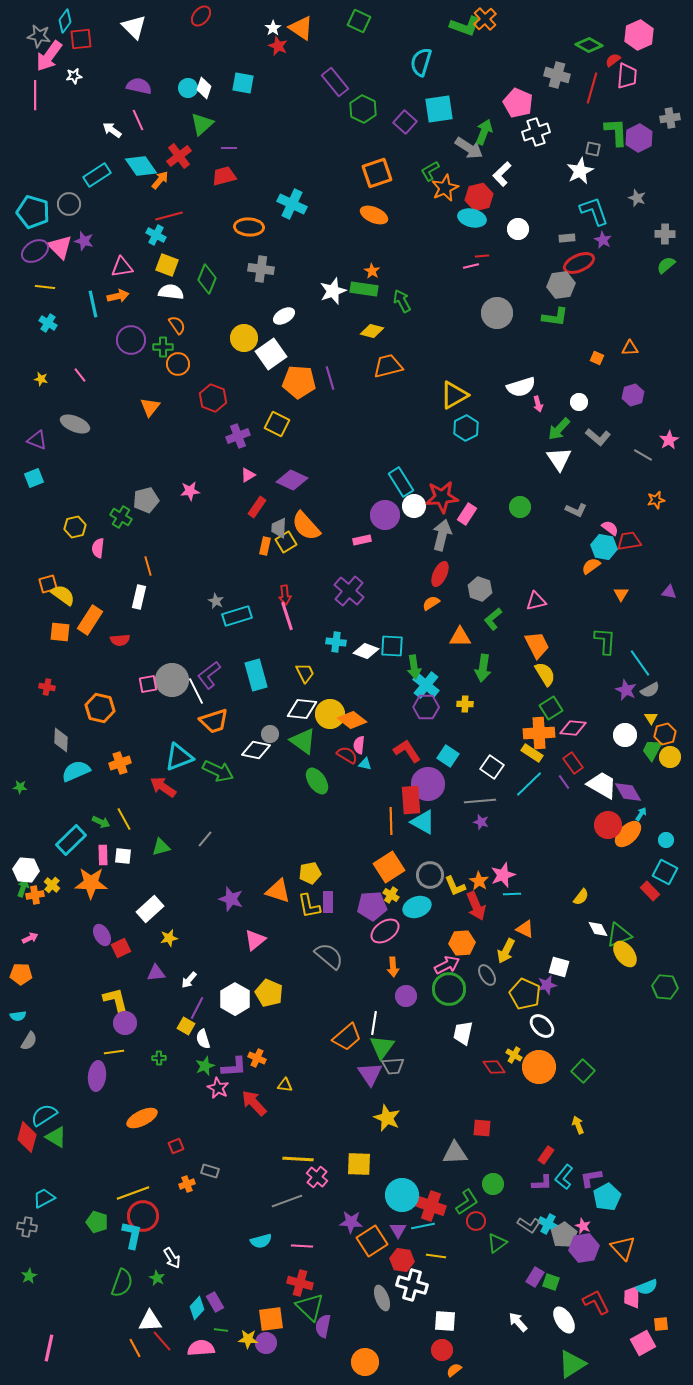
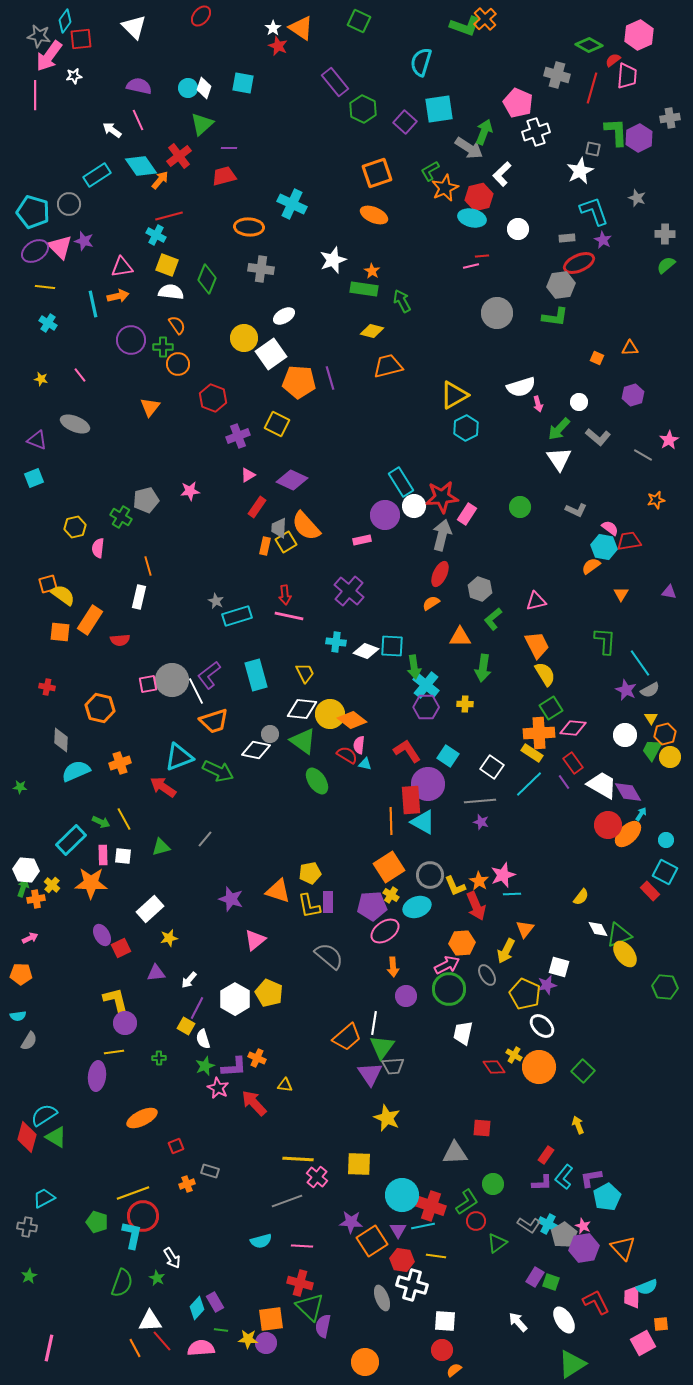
white star at (333, 291): moved 31 px up
pink line at (287, 616): moved 2 px right; rotated 60 degrees counterclockwise
orange cross at (35, 895): moved 1 px right, 4 px down
orange triangle at (525, 929): rotated 42 degrees clockwise
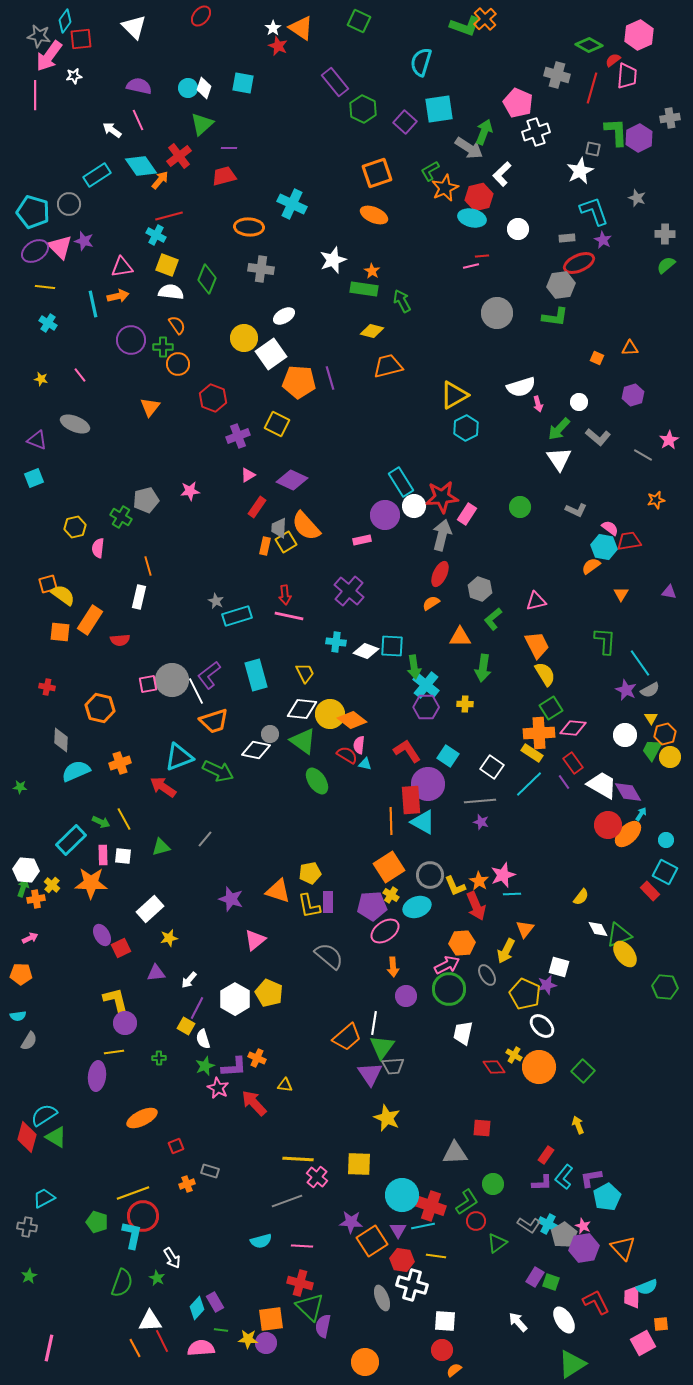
red line at (162, 1341): rotated 15 degrees clockwise
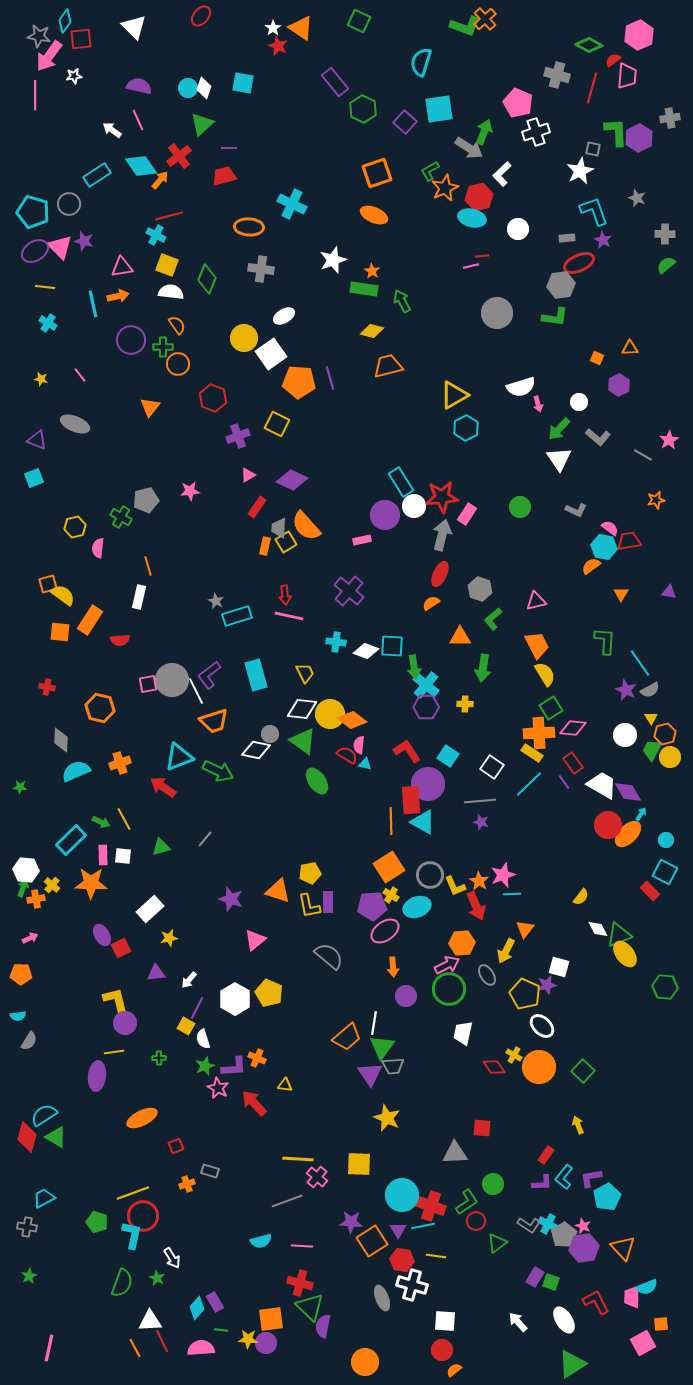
purple hexagon at (633, 395): moved 14 px left, 10 px up; rotated 10 degrees counterclockwise
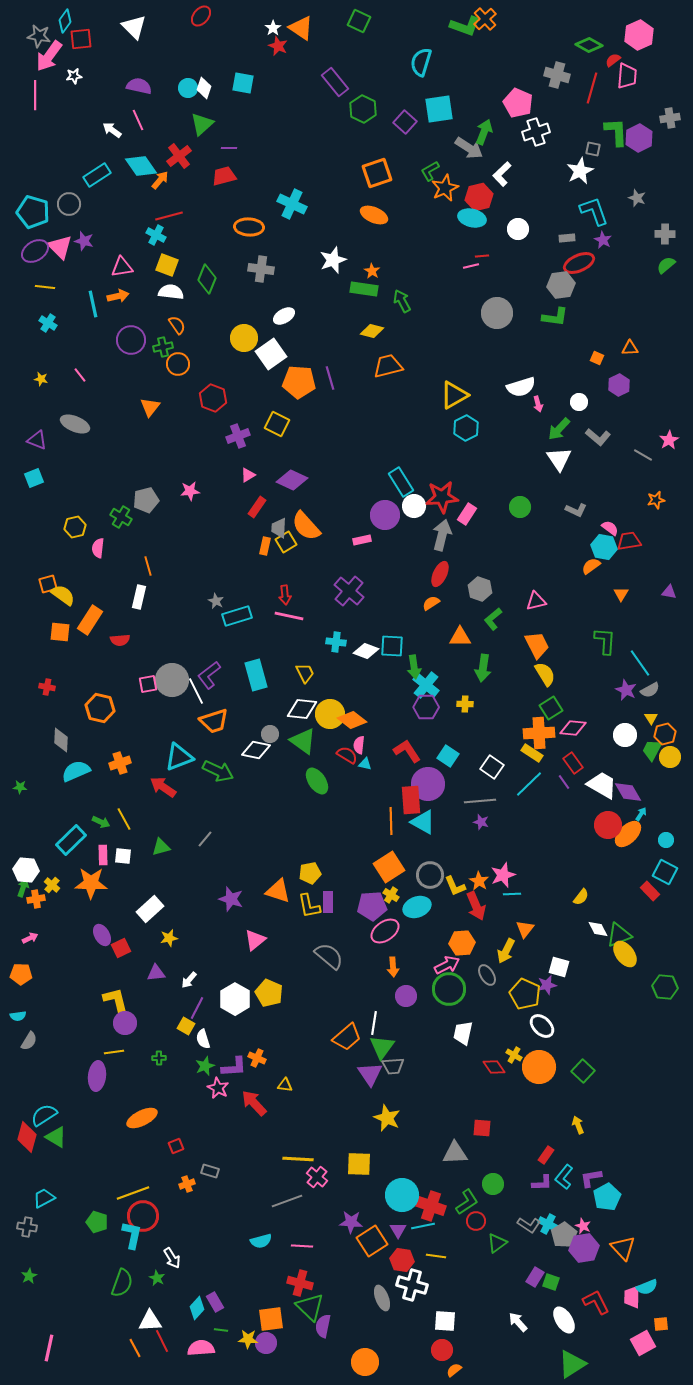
green cross at (163, 347): rotated 12 degrees counterclockwise
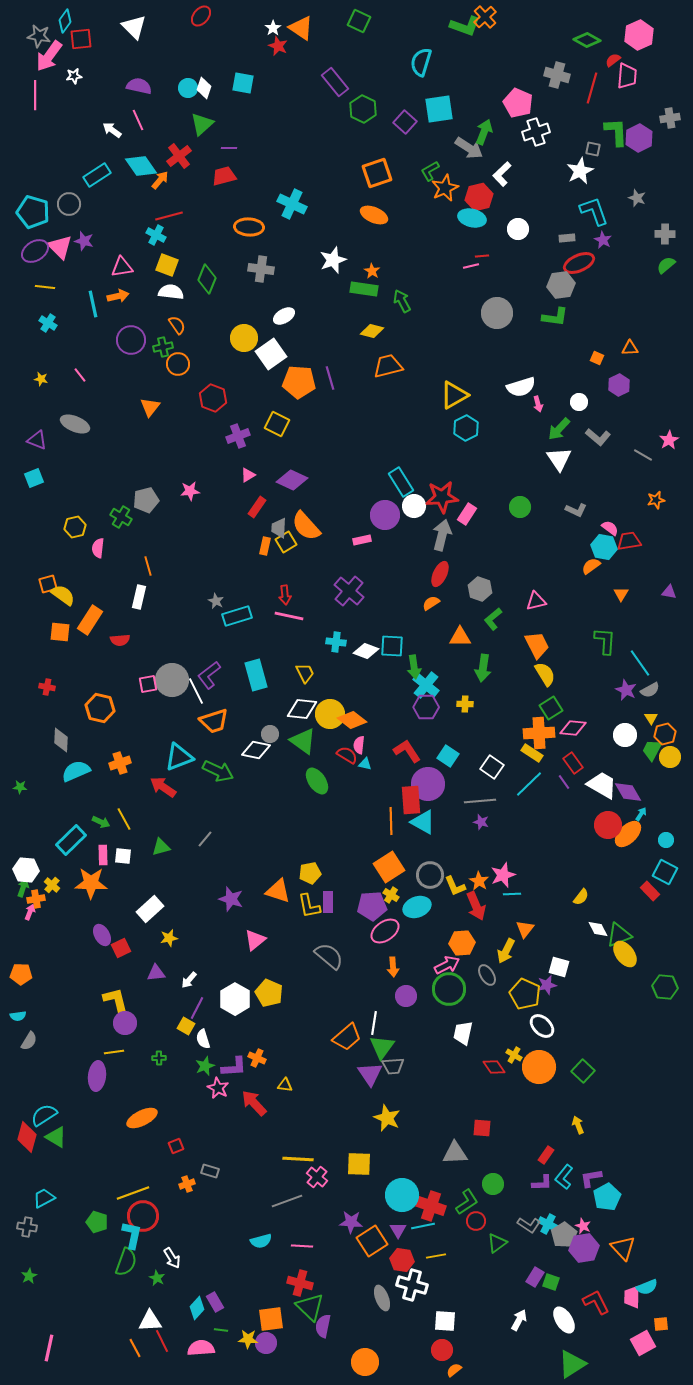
orange cross at (485, 19): moved 2 px up
green diamond at (589, 45): moved 2 px left, 5 px up
pink arrow at (30, 938): moved 26 px up; rotated 42 degrees counterclockwise
yellow line at (436, 1256): rotated 18 degrees counterclockwise
green semicircle at (122, 1283): moved 4 px right, 21 px up
white arrow at (518, 1322): moved 1 px right, 2 px up; rotated 70 degrees clockwise
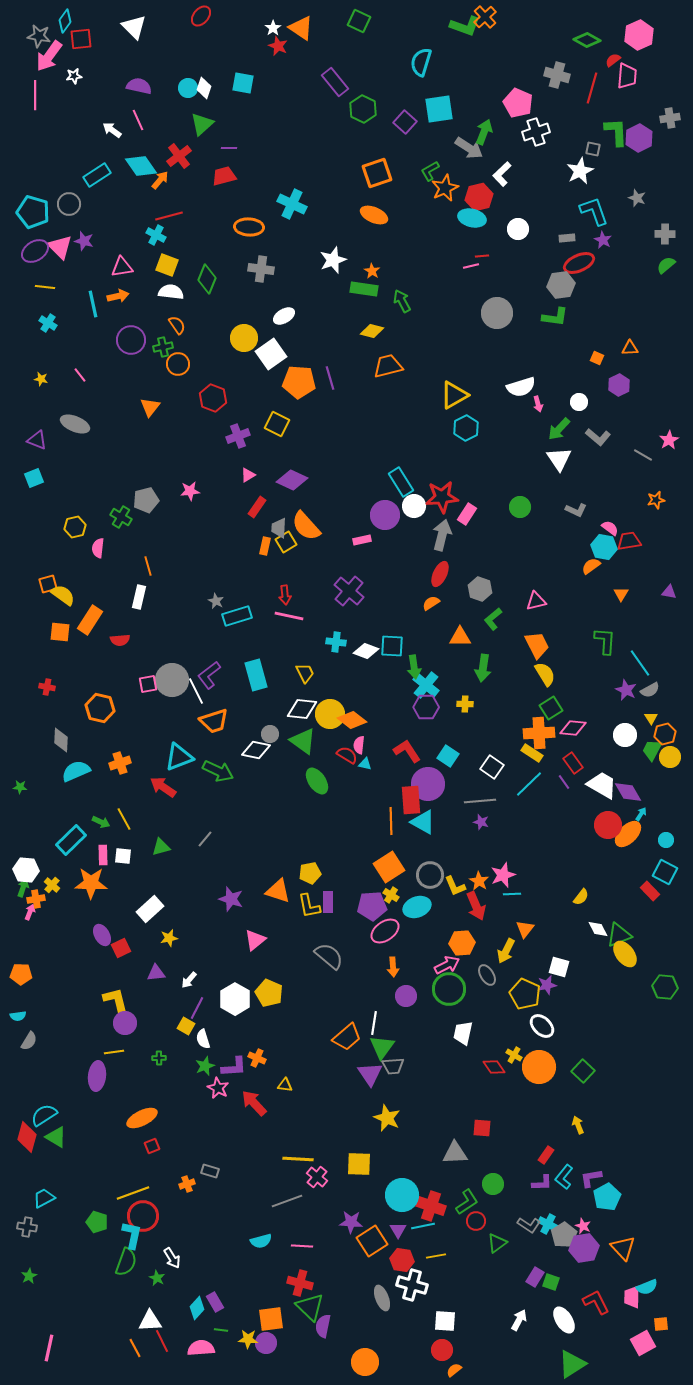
red square at (176, 1146): moved 24 px left
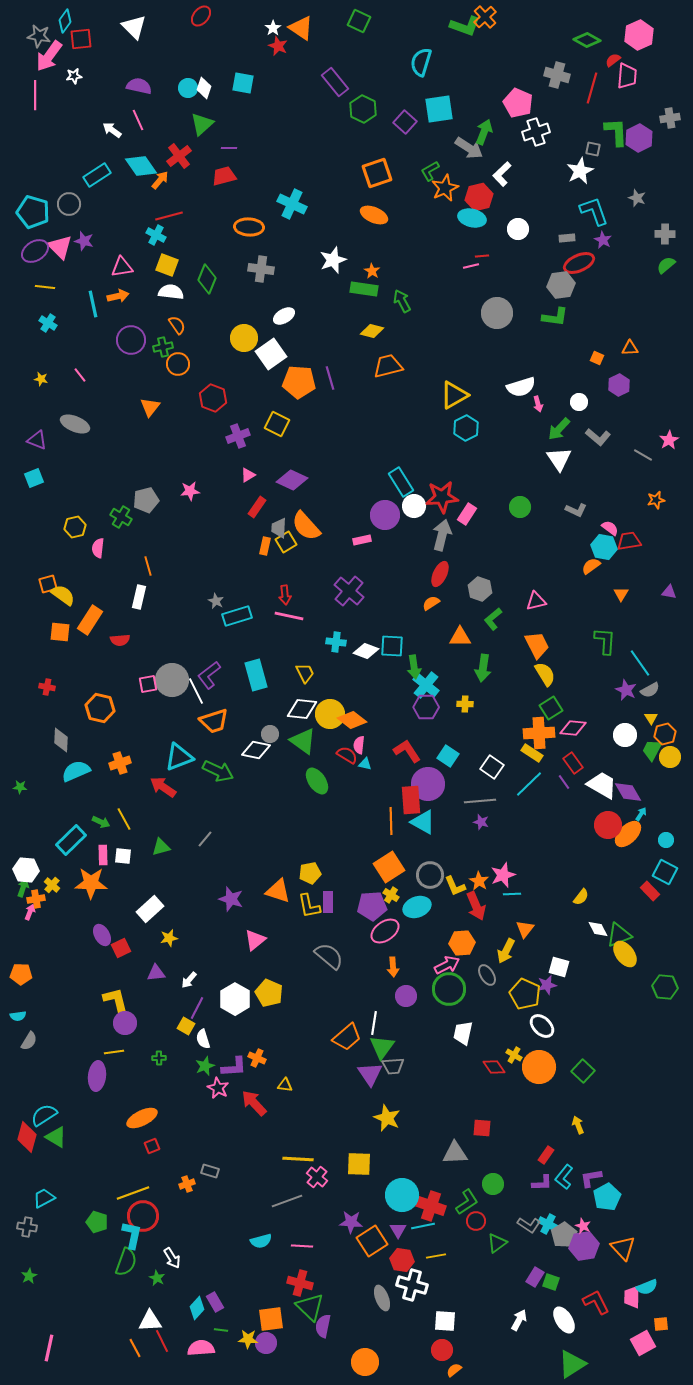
purple hexagon at (584, 1248): moved 2 px up
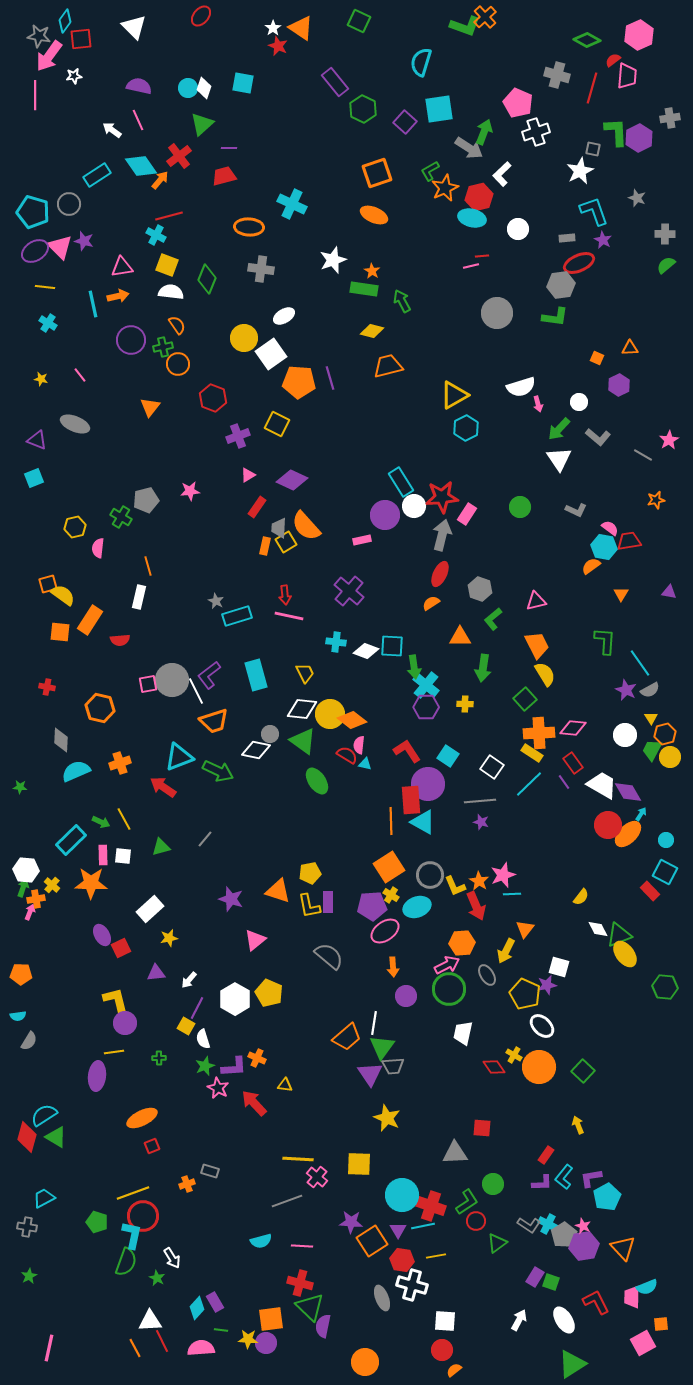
green square at (551, 708): moved 26 px left, 9 px up; rotated 10 degrees counterclockwise
